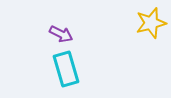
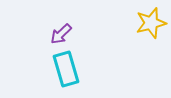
purple arrow: rotated 110 degrees clockwise
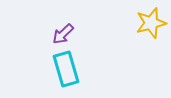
purple arrow: moved 2 px right
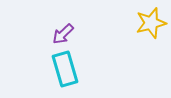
cyan rectangle: moved 1 px left
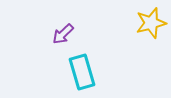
cyan rectangle: moved 17 px right, 3 px down
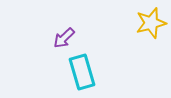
purple arrow: moved 1 px right, 4 px down
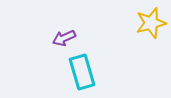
purple arrow: rotated 20 degrees clockwise
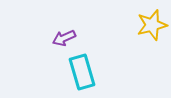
yellow star: moved 1 px right, 2 px down
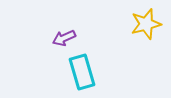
yellow star: moved 6 px left, 1 px up
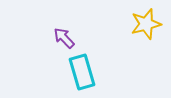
purple arrow: rotated 70 degrees clockwise
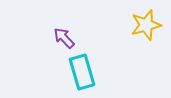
yellow star: moved 1 px down
